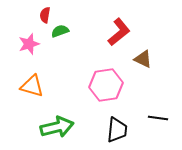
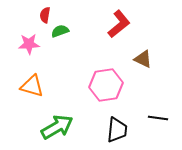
red L-shape: moved 8 px up
pink star: rotated 15 degrees clockwise
green arrow: rotated 16 degrees counterclockwise
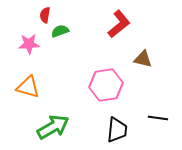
brown triangle: rotated 12 degrees counterclockwise
orange triangle: moved 4 px left, 1 px down
green arrow: moved 4 px left
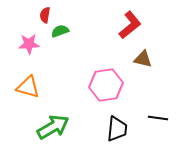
red L-shape: moved 11 px right, 1 px down
black trapezoid: moved 1 px up
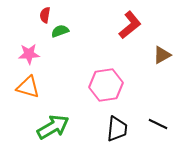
pink star: moved 10 px down
brown triangle: moved 19 px right, 4 px up; rotated 42 degrees counterclockwise
black line: moved 6 px down; rotated 18 degrees clockwise
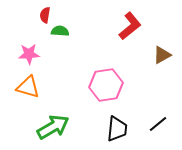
red L-shape: moved 1 px down
green semicircle: rotated 24 degrees clockwise
black line: rotated 66 degrees counterclockwise
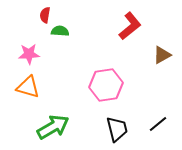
black trapezoid: rotated 20 degrees counterclockwise
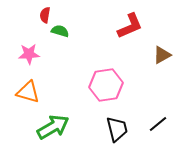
red L-shape: rotated 16 degrees clockwise
green semicircle: rotated 12 degrees clockwise
orange triangle: moved 5 px down
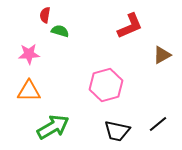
pink hexagon: rotated 8 degrees counterclockwise
orange triangle: moved 1 px right, 1 px up; rotated 15 degrees counterclockwise
black trapezoid: moved 2 px down; rotated 116 degrees clockwise
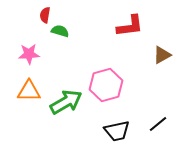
red L-shape: rotated 16 degrees clockwise
green arrow: moved 13 px right, 25 px up
black trapezoid: rotated 24 degrees counterclockwise
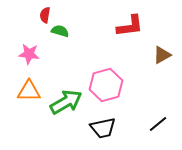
pink star: rotated 10 degrees clockwise
black trapezoid: moved 14 px left, 3 px up
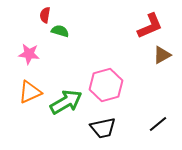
red L-shape: moved 20 px right; rotated 16 degrees counterclockwise
orange triangle: moved 1 px right, 1 px down; rotated 25 degrees counterclockwise
